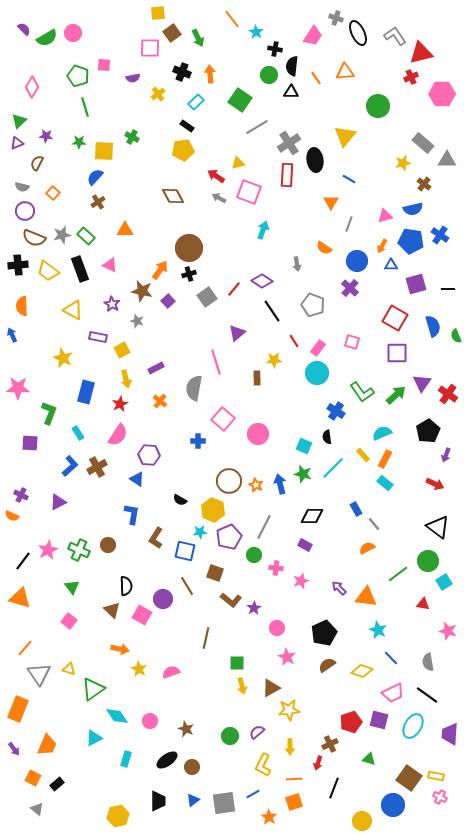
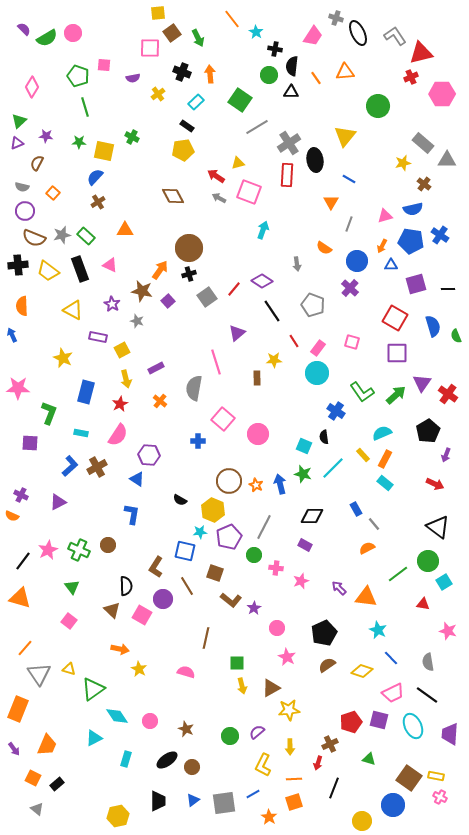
yellow square at (104, 151): rotated 10 degrees clockwise
cyan rectangle at (78, 433): moved 3 px right; rotated 48 degrees counterclockwise
black semicircle at (327, 437): moved 3 px left
brown L-shape at (156, 538): moved 29 px down
pink semicircle at (171, 672): moved 15 px right; rotated 36 degrees clockwise
cyan ellipse at (413, 726): rotated 55 degrees counterclockwise
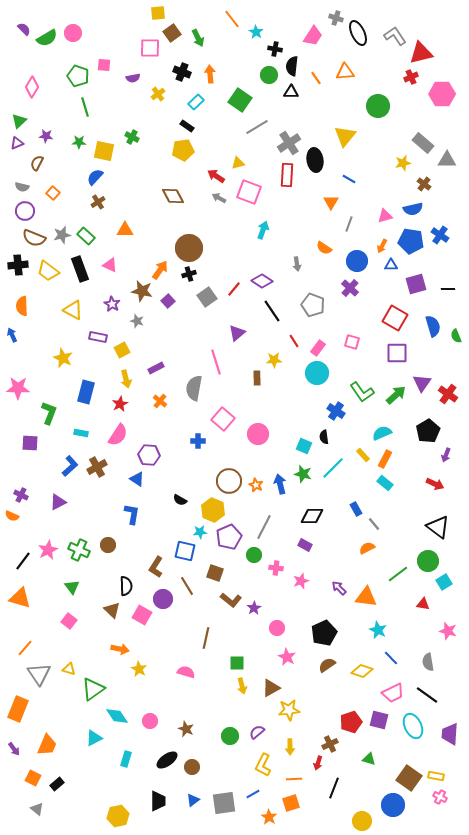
orange square at (294, 802): moved 3 px left, 1 px down
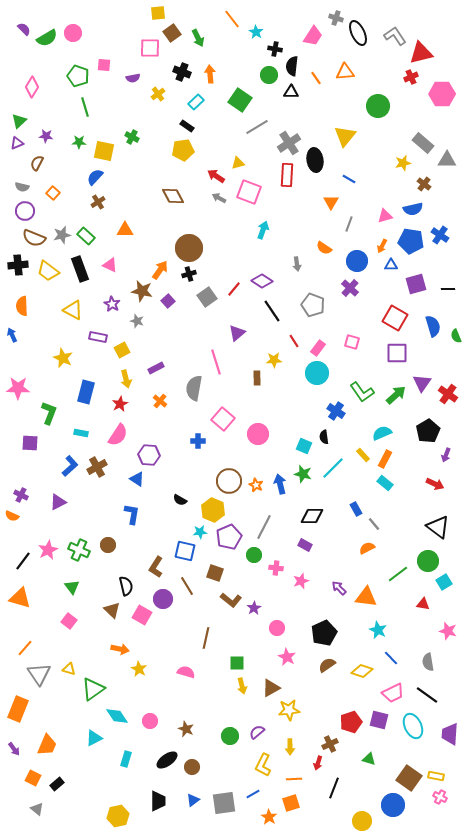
black semicircle at (126, 586): rotated 12 degrees counterclockwise
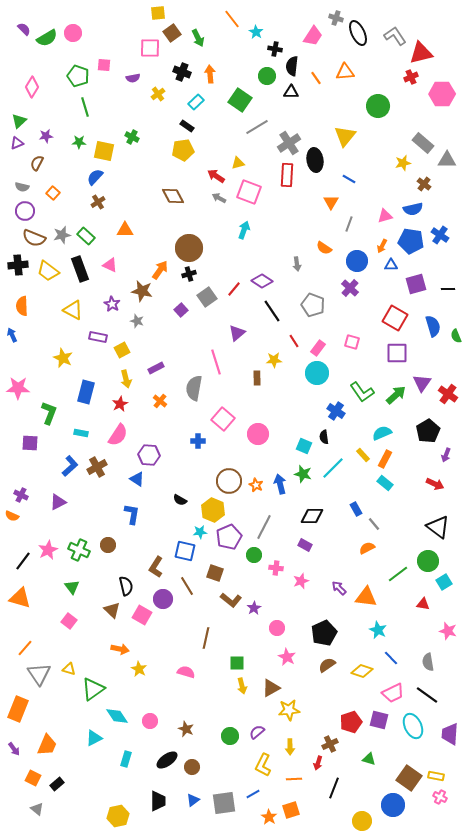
green circle at (269, 75): moved 2 px left, 1 px down
purple star at (46, 136): rotated 16 degrees counterclockwise
cyan arrow at (263, 230): moved 19 px left
purple square at (168, 301): moved 13 px right, 9 px down
orange square at (291, 803): moved 7 px down
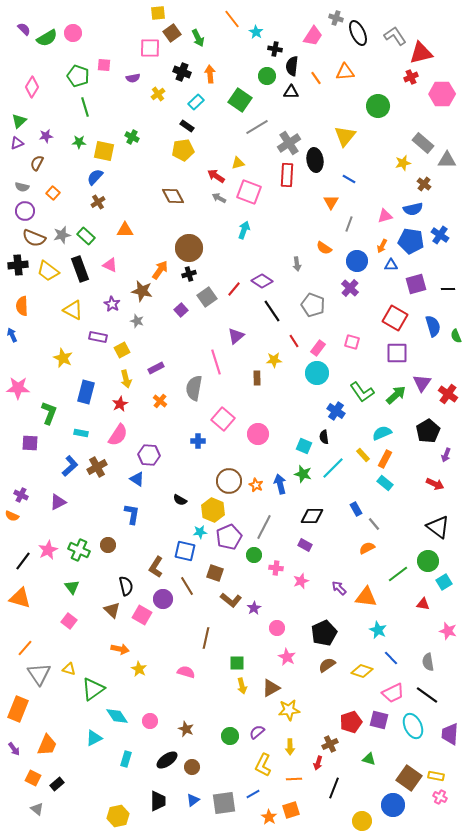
purple triangle at (237, 333): moved 1 px left, 3 px down
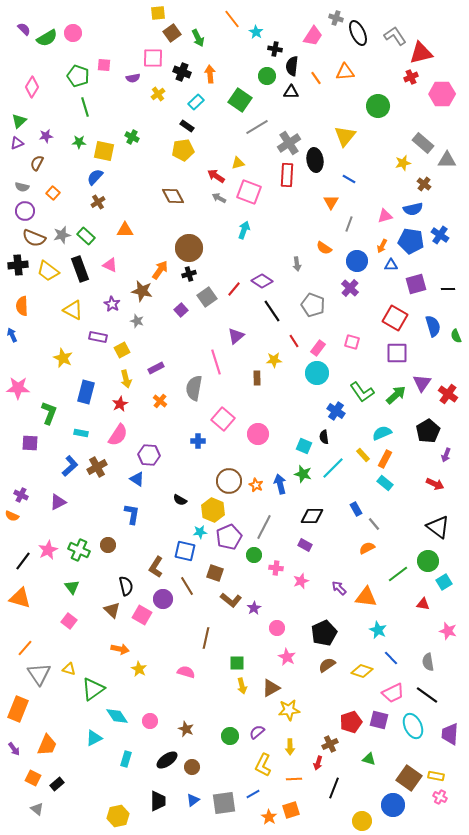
pink square at (150, 48): moved 3 px right, 10 px down
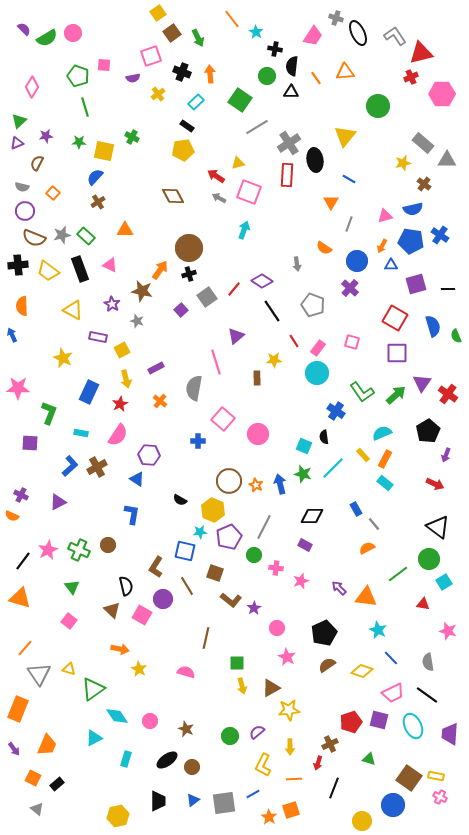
yellow square at (158, 13): rotated 28 degrees counterclockwise
pink square at (153, 58): moved 2 px left, 2 px up; rotated 20 degrees counterclockwise
blue rectangle at (86, 392): moved 3 px right; rotated 10 degrees clockwise
green circle at (428, 561): moved 1 px right, 2 px up
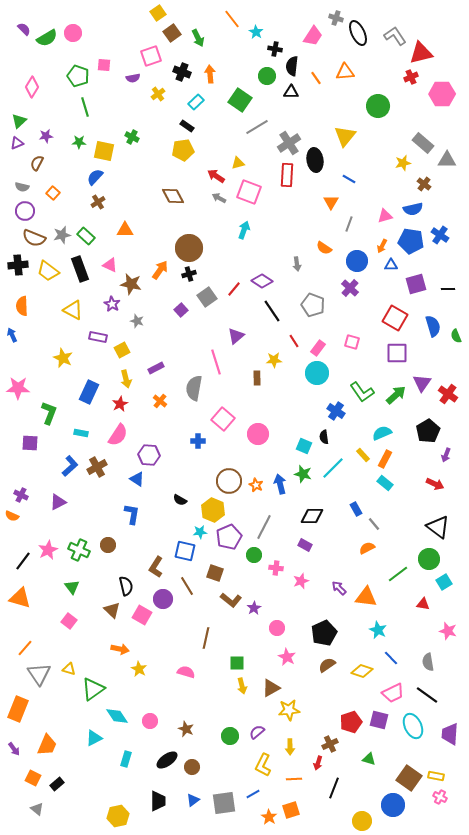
brown star at (142, 291): moved 11 px left, 7 px up
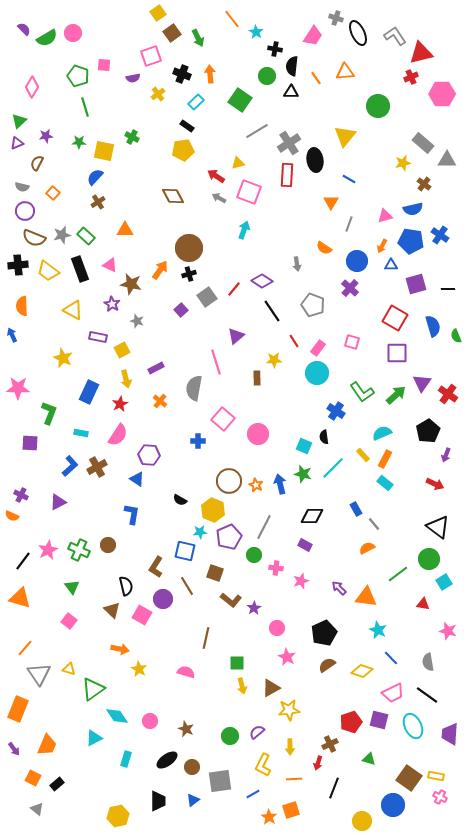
black cross at (182, 72): moved 2 px down
gray line at (257, 127): moved 4 px down
gray square at (224, 803): moved 4 px left, 22 px up
